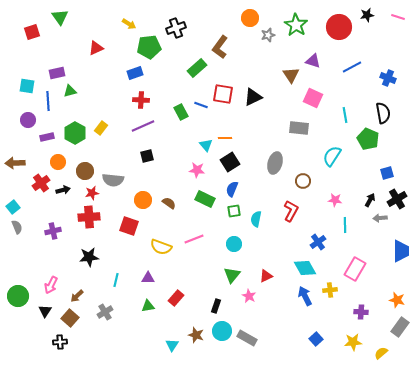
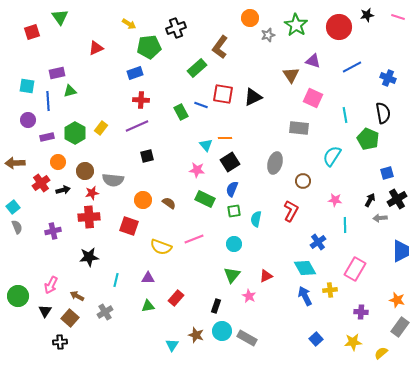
purple line at (143, 126): moved 6 px left
brown arrow at (77, 296): rotated 72 degrees clockwise
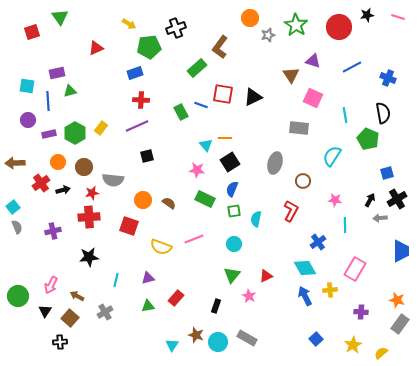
purple rectangle at (47, 137): moved 2 px right, 3 px up
brown circle at (85, 171): moved 1 px left, 4 px up
purple triangle at (148, 278): rotated 16 degrees counterclockwise
gray rectangle at (400, 327): moved 3 px up
cyan circle at (222, 331): moved 4 px left, 11 px down
yellow star at (353, 342): moved 3 px down; rotated 24 degrees counterclockwise
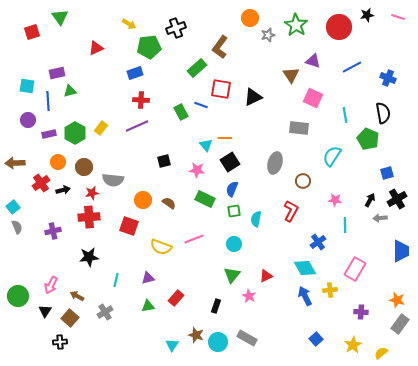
red square at (223, 94): moved 2 px left, 5 px up
black square at (147, 156): moved 17 px right, 5 px down
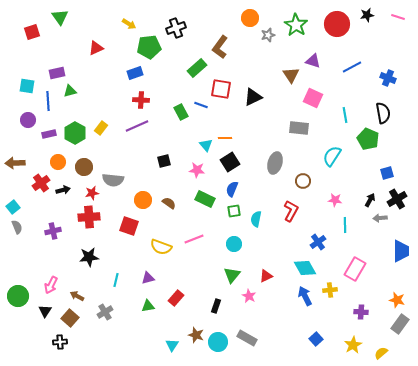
red circle at (339, 27): moved 2 px left, 3 px up
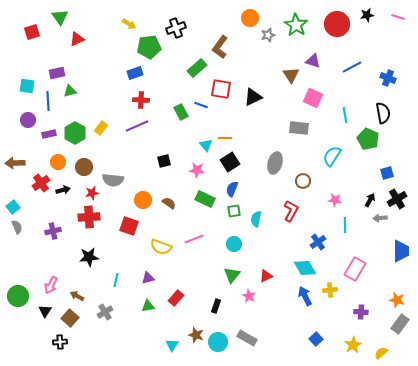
red triangle at (96, 48): moved 19 px left, 9 px up
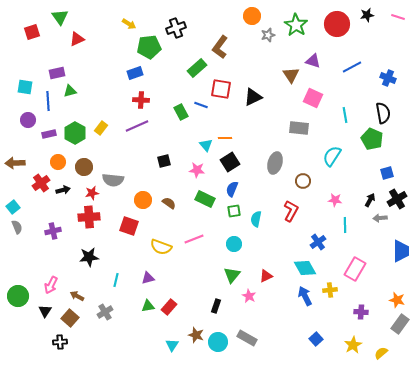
orange circle at (250, 18): moved 2 px right, 2 px up
cyan square at (27, 86): moved 2 px left, 1 px down
green pentagon at (368, 139): moved 4 px right
red rectangle at (176, 298): moved 7 px left, 9 px down
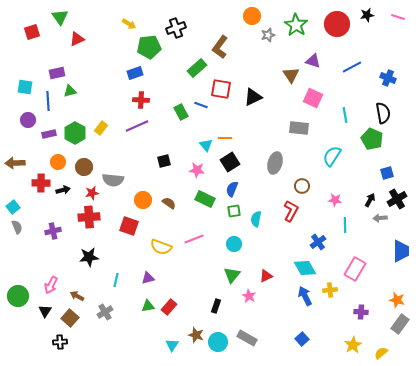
brown circle at (303, 181): moved 1 px left, 5 px down
red cross at (41, 183): rotated 36 degrees clockwise
blue square at (316, 339): moved 14 px left
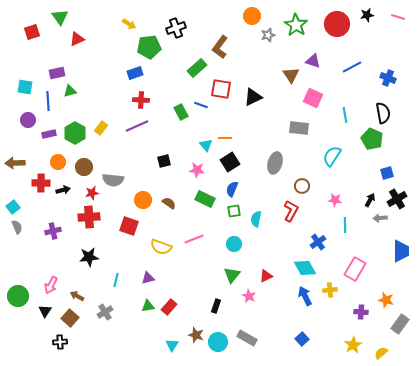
orange star at (397, 300): moved 11 px left
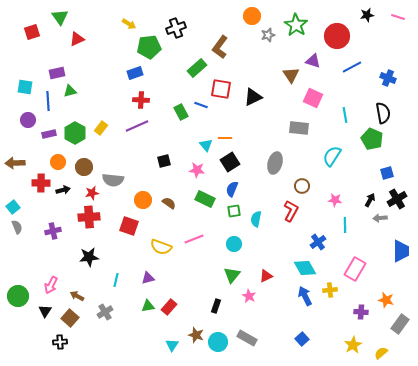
red circle at (337, 24): moved 12 px down
